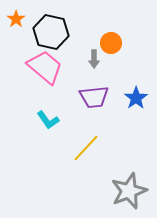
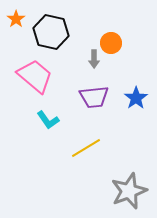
pink trapezoid: moved 10 px left, 9 px down
yellow line: rotated 16 degrees clockwise
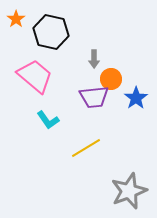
orange circle: moved 36 px down
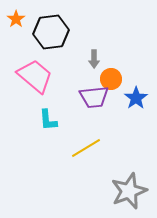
black hexagon: rotated 20 degrees counterclockwise
cyan L-shape: rotated 30 degrees clockwise
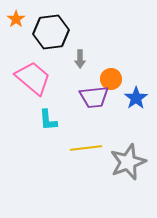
gray arrow: moved 14 px left
pink trapezoid: moved 2 px left, 2 px down
yellow line: rotated 24 degrees clockwise
gray star: moved 1 px left, 29 px up
